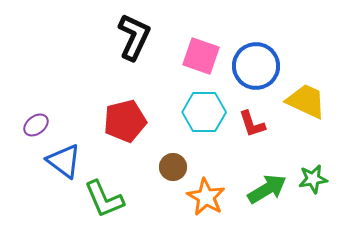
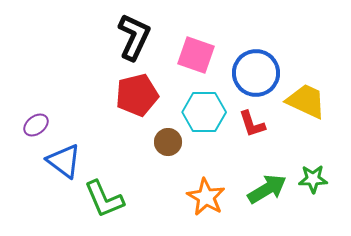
pink square: moved 5 px left, 1 px up
blue circle: moved 7 px down
red pentagon: moved 12 px right, 26 px up
brown circle: moved 5 px left, 25 px up
green star: rotated 8 degrees clockwise
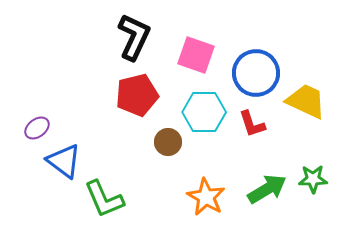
purple ellipse: moved 1 px right, 3 px down
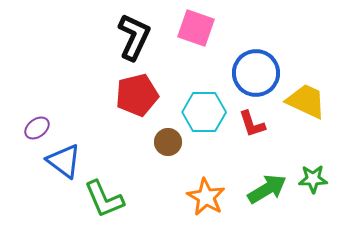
pink square: moved 27 px up
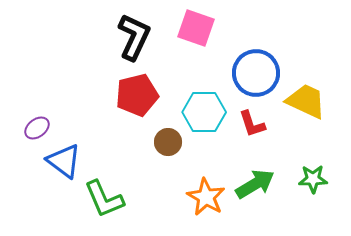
green arrow: moved 12 px left, 5 px up
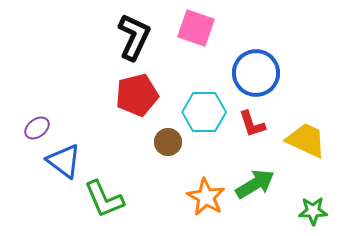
yellow trapezoid: moved 39 px down
green star: moved 32 px down
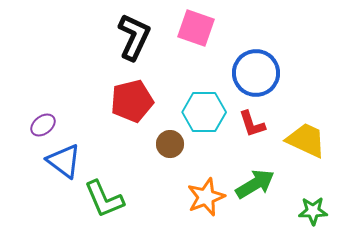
red pentagon: moved 5 px left, 6 px down
purple ellipse: moved 6 px right, 3 px up
brown circle: moved 2 px right, 2 px down
orange star: rotated 21 degrees clockwise
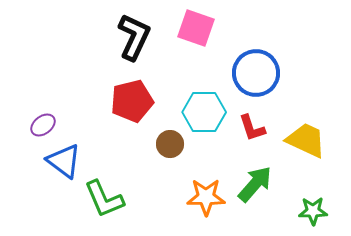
red L-shape: moved 4 px down
green arrow: rotated 18 degrees counterclockwise
orange star: rotated 21 degrees clockwise
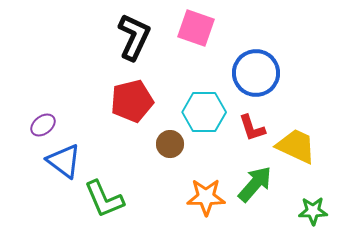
yellow trapezoid: moved 10 px left, 6 px down
